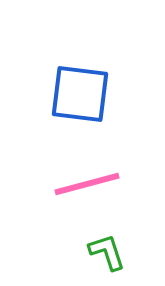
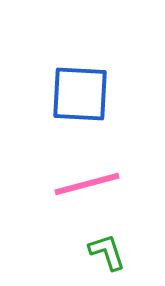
blue square: rotated 4 degrees counterclockwise
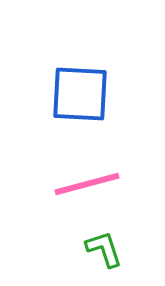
green L-shape: moved 3 px left, 3 px up
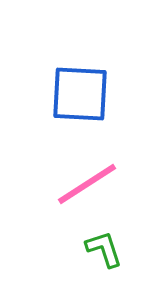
pink line: rotated 18 degrees counterclockwise
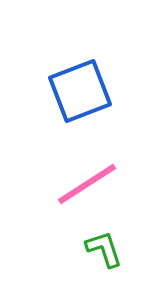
blue square: moved 3 px up; rotated 24 degrees counterclockwise
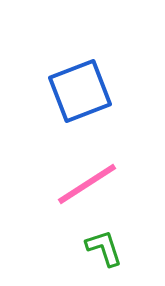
green L-shape: moved 1 px up
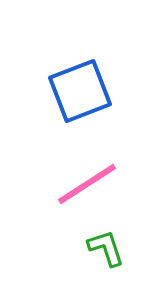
green L-shape: moved 2 px right
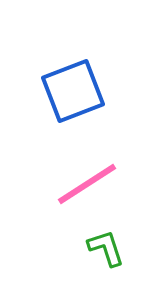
blue square: moved 7 px left
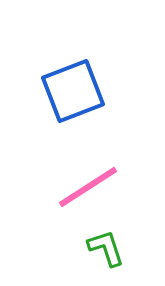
pink line: moved 1 px right, 3 px down
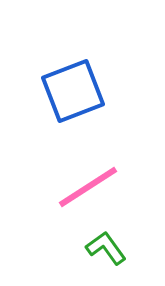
green L-shape: rotated 18 degrees counterclockwise
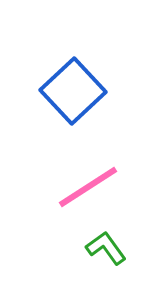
blue square: rotated 22 degrees counterclockwise
